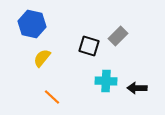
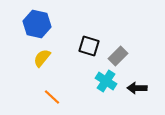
blue hexagon: moved 5 px right
gray rectangle: moved 20 px down
cyan cross: rotated 30 degrees clockwise
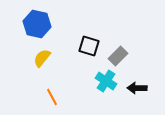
orange line: rotated 18 degrees clockwise
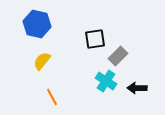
black square: moved 6 px right, 7 px up; rotated 25 degrees counterclockwise
yellow semicircle: moved 3 px down
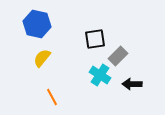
yellow semicircle: moved 3 px up
cyan cross: moved 6 px left, 6 px up
black arrow: moved 5 px left, 4 px up
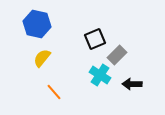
black square: rotated 15 degrees counterclockwise
gray rectangle: moved 1 px left, 1 px up
orange line: moved 2 px right, 5 px up; rotated 12 degrees counterclockwise
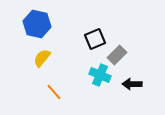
cyan cross: rotated 10 degrees counterclockwise
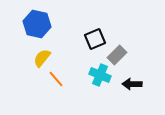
orange line: moved 2 px right, 13 px up
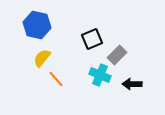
blue hexagon: moved 1 px down
black square: moved 3 px left
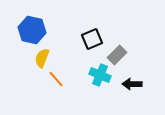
blue hexagon: moved 5 px left, 5 px down
yellow semicircle: rotated 18 degrees counterclockwise
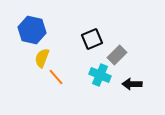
orange line: moved 2 px up
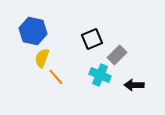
blue hexagon: moved 1 px right, 1 px down
black arrow: moved 2 px right, 1 px down
